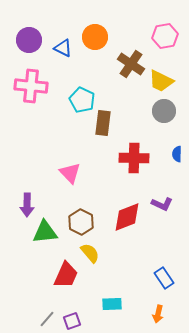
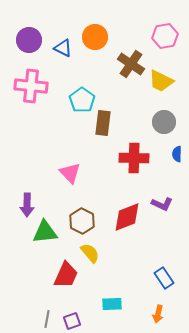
cyan pentagon: rotated 10 degrees clockwise
gray circle: moved 11 px down
brown hexagon: moved 1 px right, 1 px up
gray line: rotated 30 degrees counterclockwise
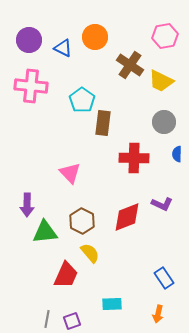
brown cross: moved 1 px left, 1 px down
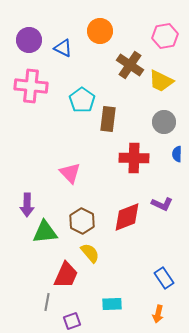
orange circle: moved 5 px right, 6 px up
brown rectangle: moved 5 px right, 4 px up
gray line: moved 17 px up
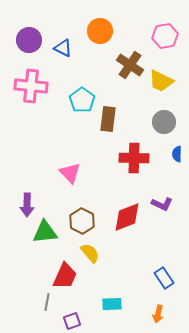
red trapezoid: moved 1 px left, 1 px down
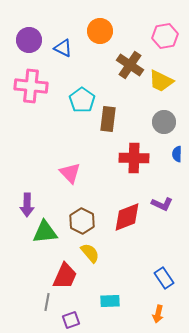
cyan rectangle: moved 2 px left, 3 px up
purple square: moved 1 px left, 1 px up
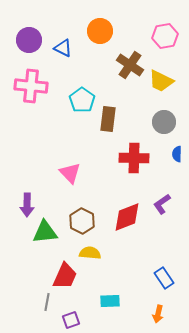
purple L-shape: rotated 120 degrees clockwise
yellow semicircle: rotated 45 degrees counterclockwise
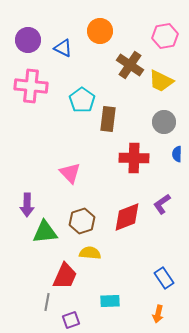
purple circle: moved 1 px left
brown hexagon: rotated 15 degrees clockwise
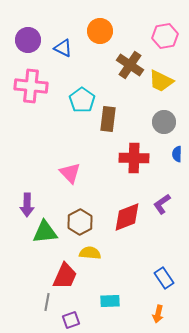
brown hexagon: moved 2 px left, 1 px down; rotated 10 degrees counterclockwise
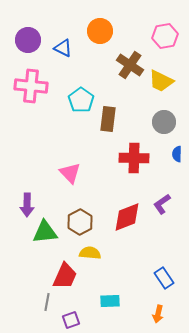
cyan pentagon: moved 1 px left
